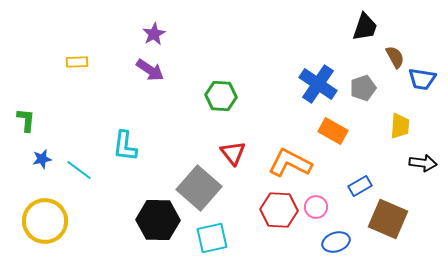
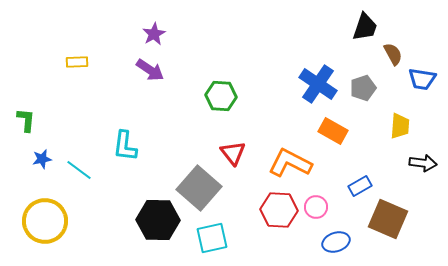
brown semicircle: moved 2 px left, 3 px up
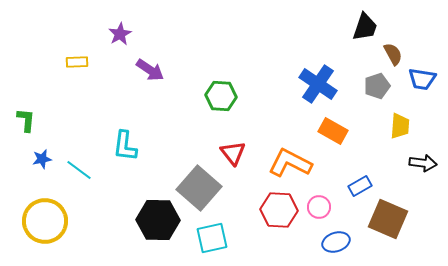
purple star: moved 34 px left
gray pentagon: moved 14 px right, 2 px up
pink circle: moved 3 px right
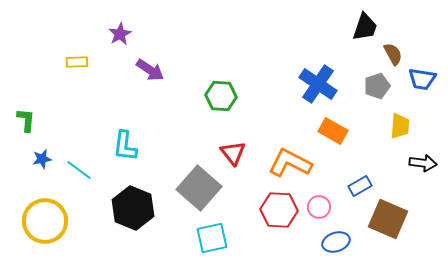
black hexagon: moved 25 px left, 12 px up; rotated 21 degrees clockwise
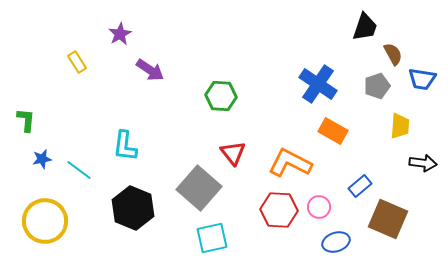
yellow rectangle: rotated 60 degrees clockwise
blue rectangle: rotated 10 degrees counterclockwise
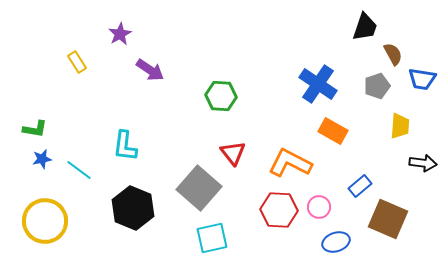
green L-shape: moved 9 px right, 9 px down; rotated 95 degrees clockwise
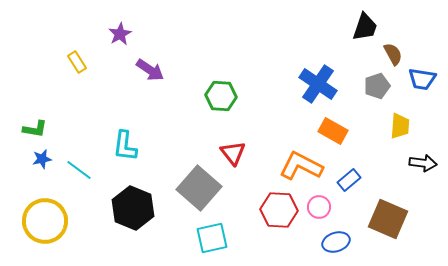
orange L-shape: moved 11 px right, 3 px down
blue rectangle: moved 11 px left, 6 px up
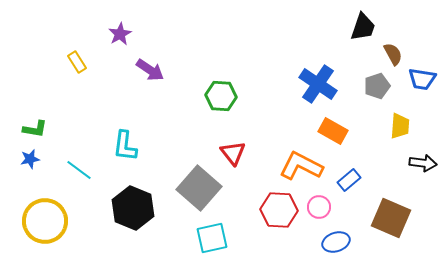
black trapezoid: moved 2 px left
blue star: moved 12 px left
brown square: moved 3 px right, 1 px up
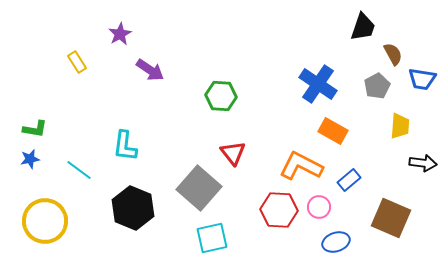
gray pentagon: rotated 10 degrees counterclockwise
